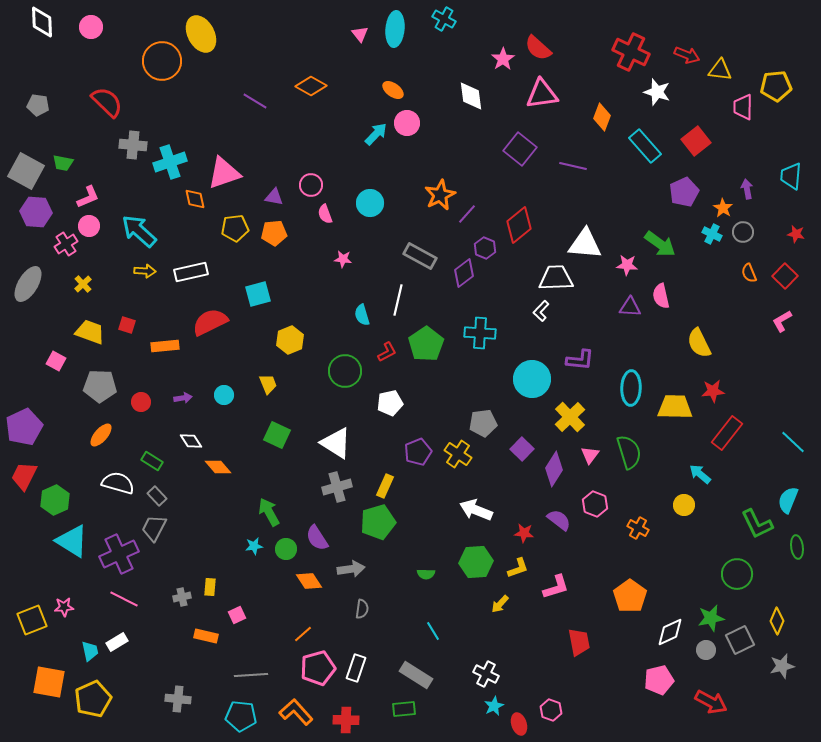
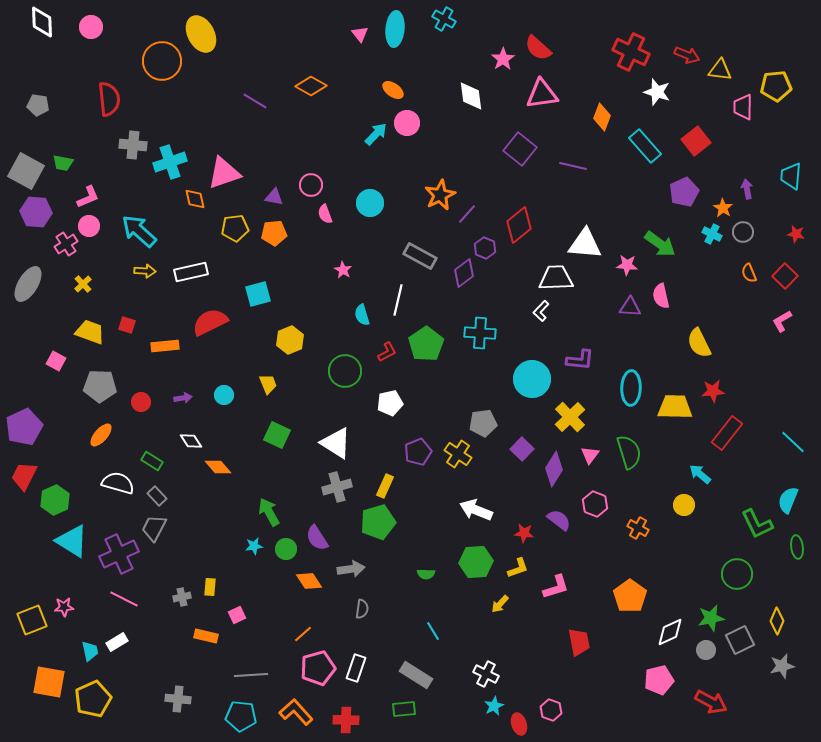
red semicircle at (107, 102): moved 2 px right, 3 px up; rotated 40 degrees clockwise
pink star at (343, 259): moved 11 px down; rotated 24 degrees clockwise
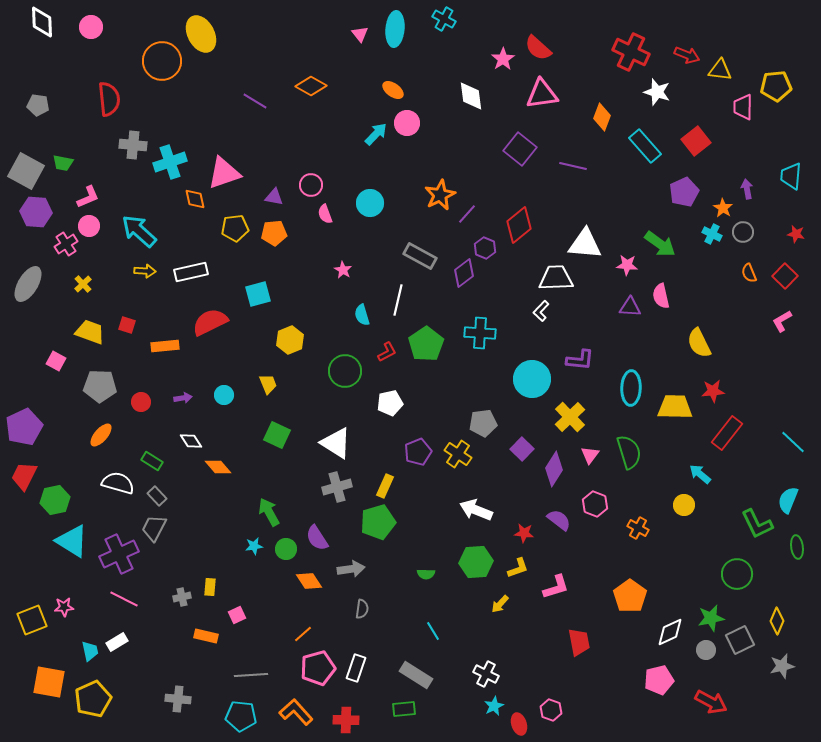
green hexagon at (55, 500): rotated 12 degrees clockwise
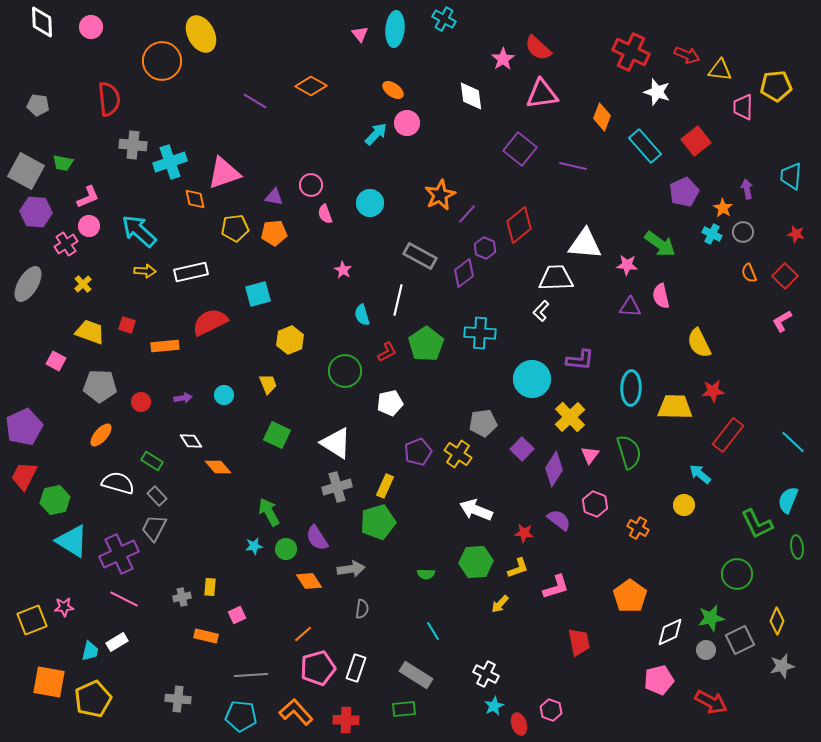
red rectangle at (727, 433): moved 1 px right, 2 px down
cyan trapezoid at (90, 651): rotated 25 degrees clockwise
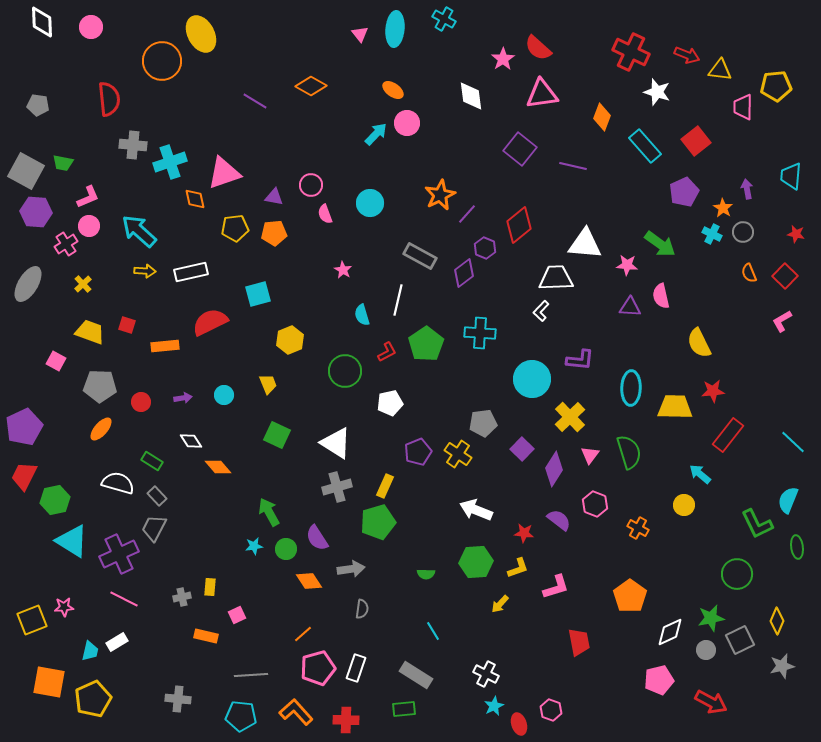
orange ellipse at (101, 435): moved 6 px up
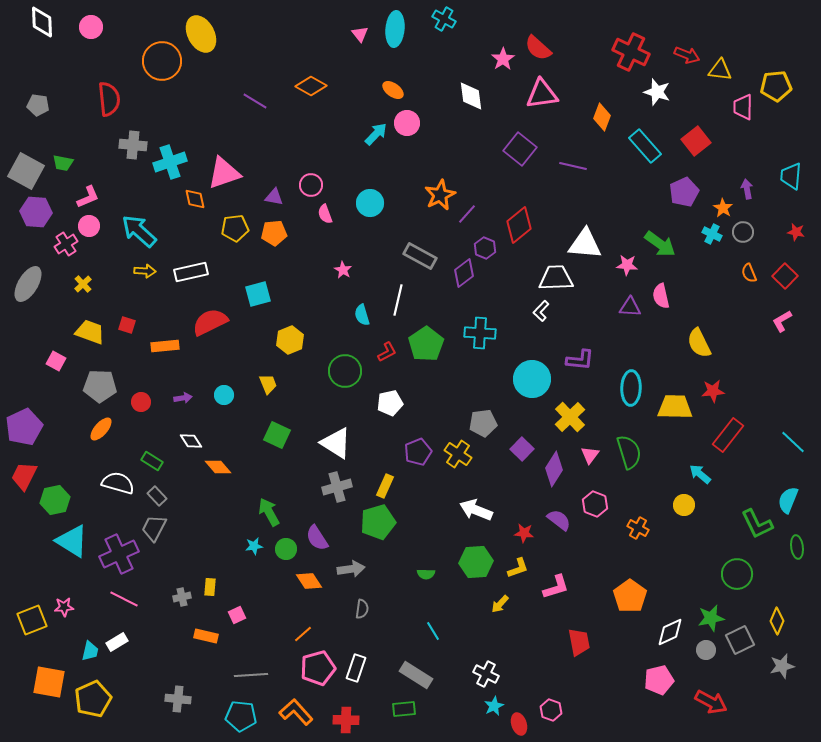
red star at (796, 234): moved 2 px up
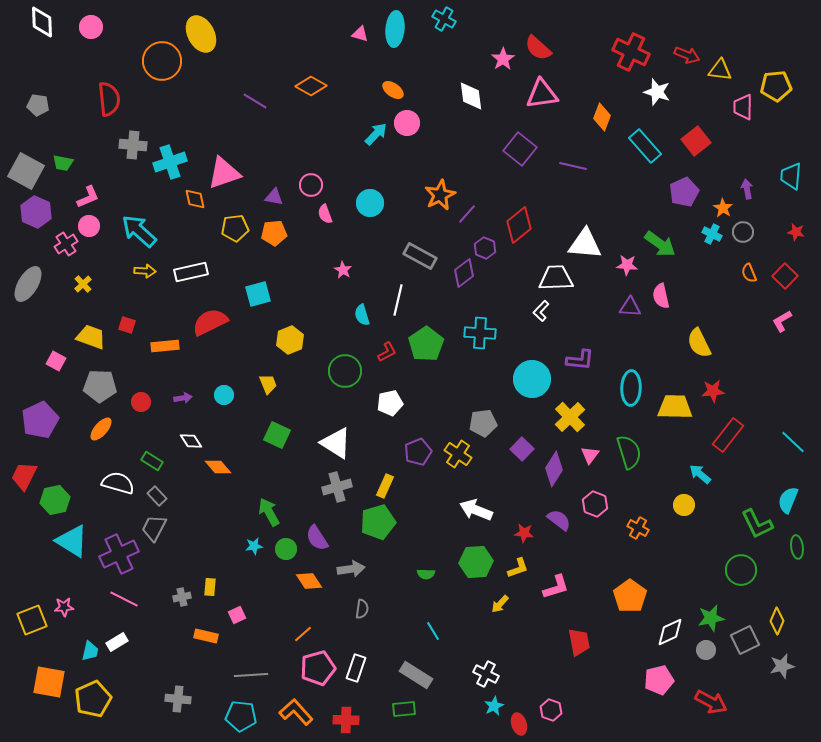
pink triangle at (360, 34): rotated 36 degrees counterclockwise
purple hexagon at (36, 212): rotated 20 degrees clockwise
yellow trapezoid at (90, 332): moved 1 px right, 5 px down
purple pentagon at (24, 427): moved 16 px right, 7 px up
green circle at (737, 574): moved 4 px right, 4 px up
gray square at (740, 640): moved 5 px right
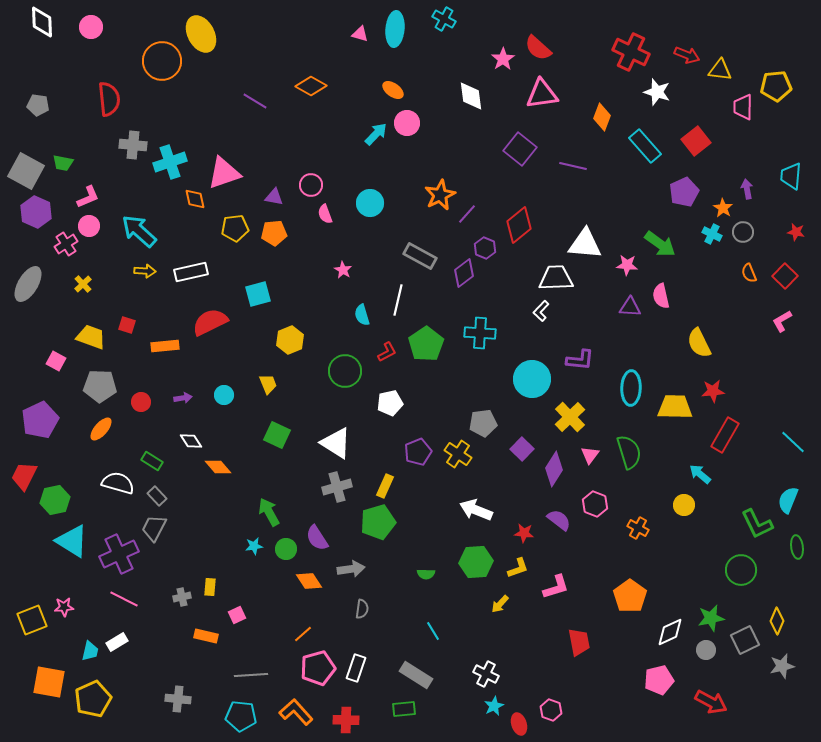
red rectangle at (728, 435): moved 3 px left; rotated 8 degrees counterclockwise
